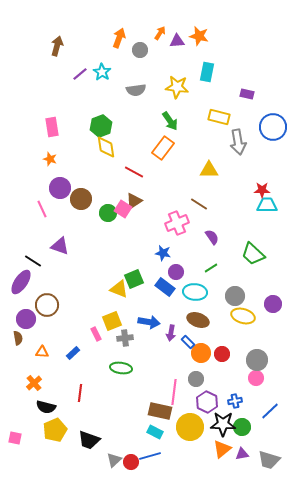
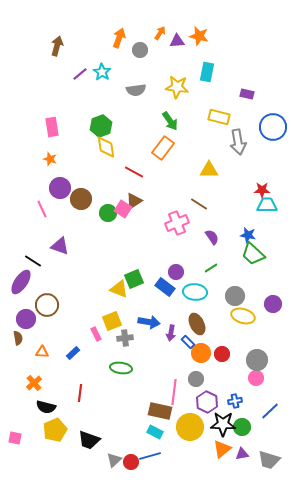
blue star at (163, 253): moved 85 px right, 18 px up
brown ellipse at (198, 320): moved 1 px left, 4 px down; rotated 45 degrees clockwise
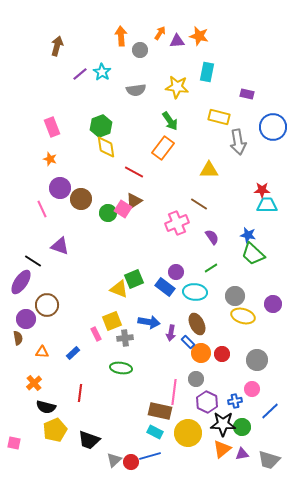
orange arrow at (119, 38): moved 2 px right, 2 px up; rotated 24 degrees counterclockwise
pink rectangle at (52, 127): rotated 12 degrees counterclockwise
pink circle at (256, 378): moved 4 px left, 11 px down
yellow circle at (190, 427): moved 2 px left, 6 px down
pink square at (15, 438): moved 1 px left, 5 px down
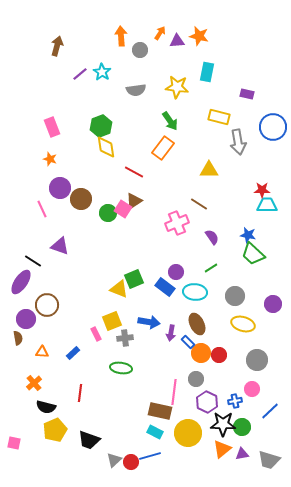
yellow ellipse at (243, 316): moved 8 px down
red circle at (222, 354): moved 3 px left, 1 px down
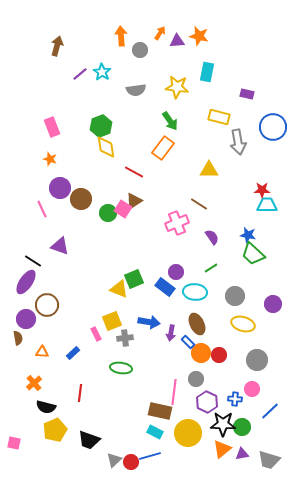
purple ellipse at (21, 282): moved 5 px right
blue cross at (235, 401): moved 2 px up; rotated 16 degrees clockwise
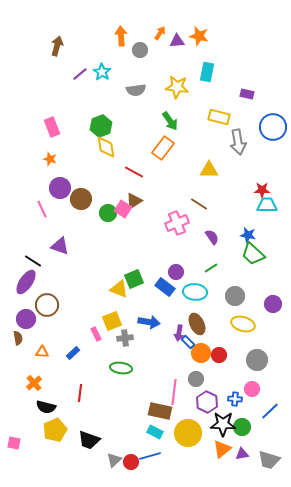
purple arrow at (171, 333): moved 8 px right
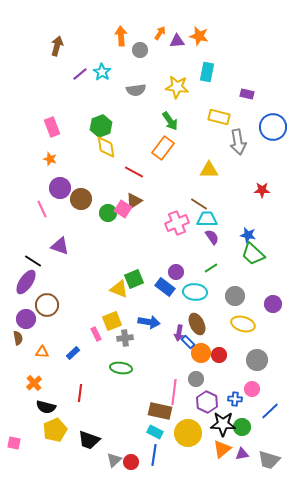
cyan trapezoid at (267, 205): moved 60 px left, 14 px down
blue line at (150, 456): moved 4 px right, 1 px up; rotated 65 degrees counterclockwise
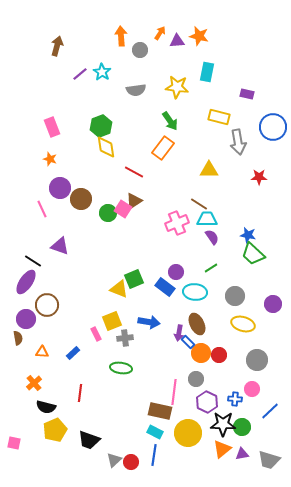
red star at (262, 190): moved 3 px left, 13 px up
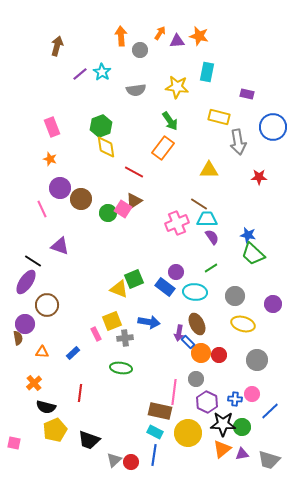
purple circle at (26, 319): moved 1 px left, 5 px down
pink circle at (252, 389): moved 5 px down
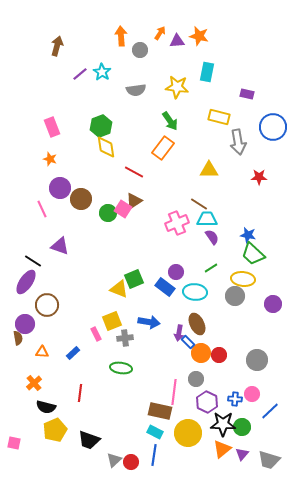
yellow ellipse at (243, 324): moved 45 px up; rotated 10 degrees counterclockwise
purple triangle at (242, 454): rotated 40 degrees counterclockwise
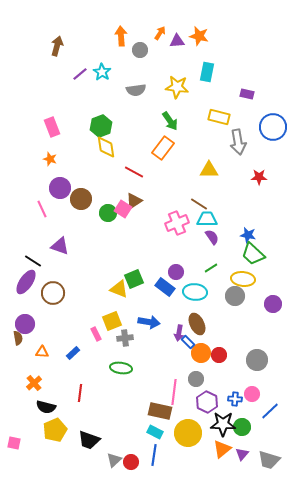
brown circle at (47, 305): moved 6 px right, 12 px up
